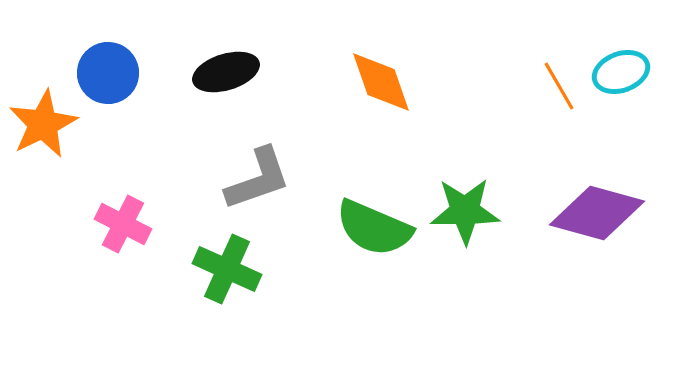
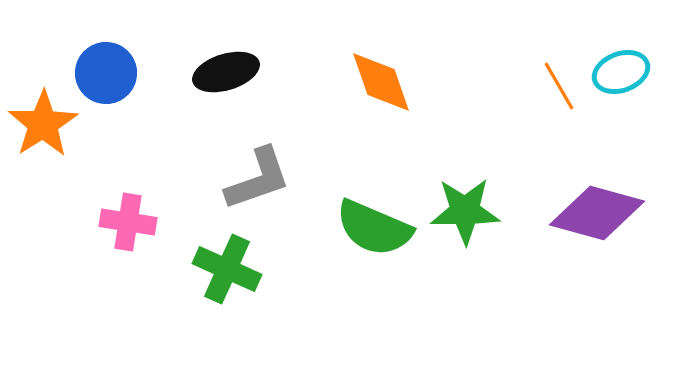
blue circle: moved 2 px left
orange star: rotated 6 degrees counterclockwise
pink cross: moved 5 px right, 2 px up; rotated 18 degrees counterclockwise
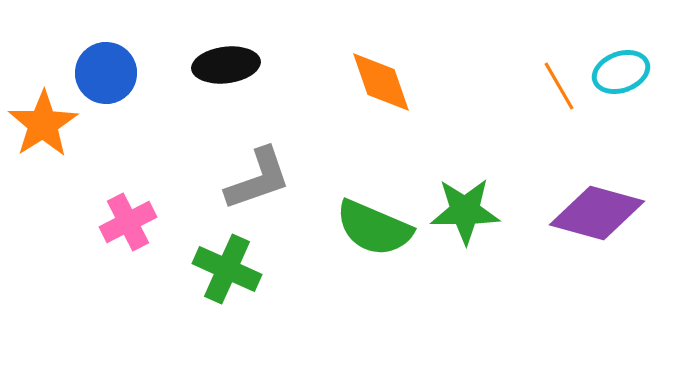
black ellipse: moved 7 px up; rotated 10 degrees clockwise
pink cross: rotated 36 degrees counterclockwise
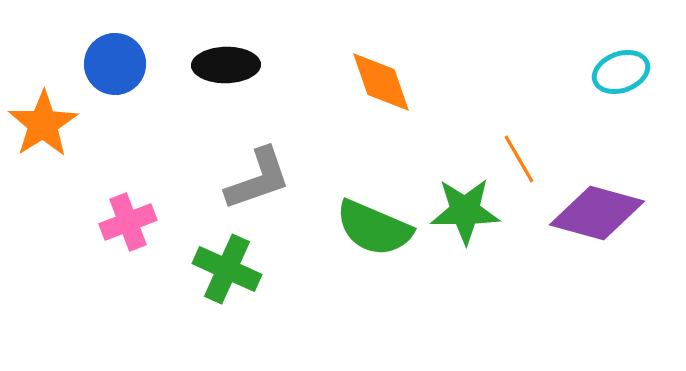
black ellipse: rotated 6 degrees clockwise
blue circle: moved 9 px right, 9 px up
orange line: moved 40 px left, 73 px down
pink cross: rotated 6 degrees clockwise
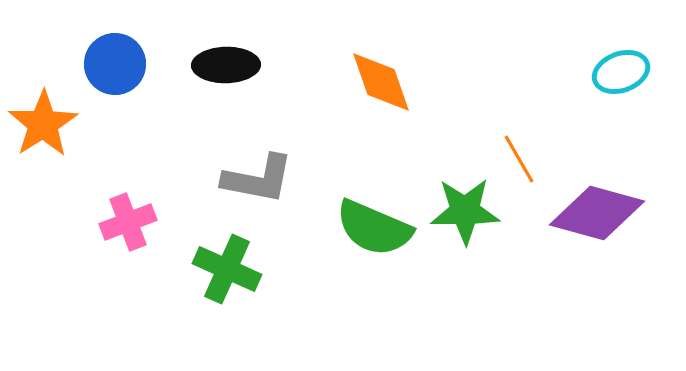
gray L-shape: rotated 30 degrees clockwise
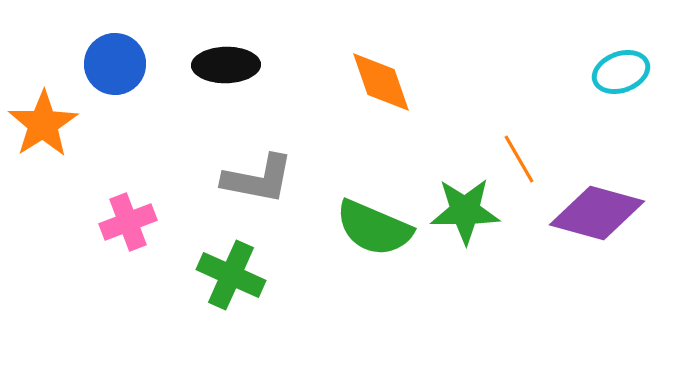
green cross: moved 4 px right, 6 px down
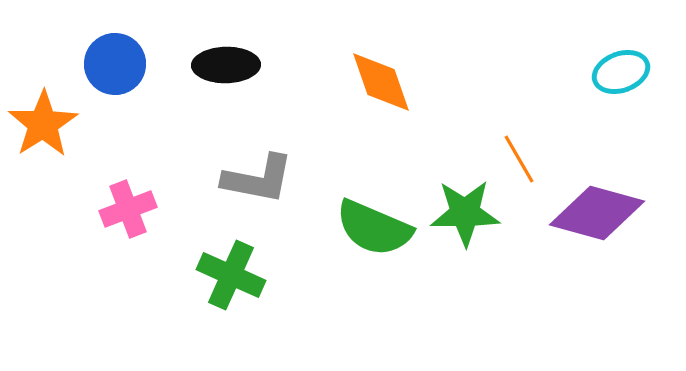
green star: moved 2 px down
pink cross: moved 13 px up
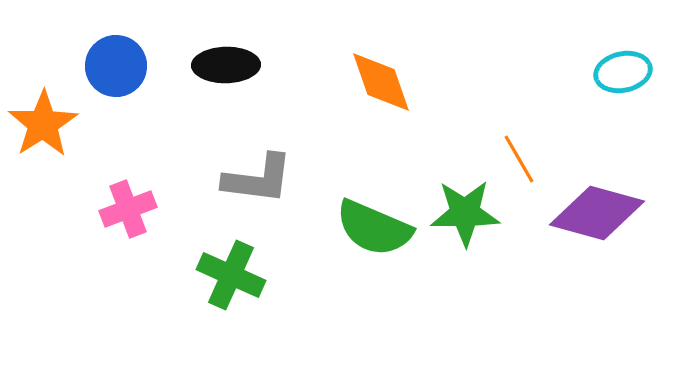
blue circle: moved 1 px right, 2 px down
cyan ellipse: moved 2 px right; rotated 8 degrees clockwise
gray L-shape: rotated 4 degrees counterclockwise
